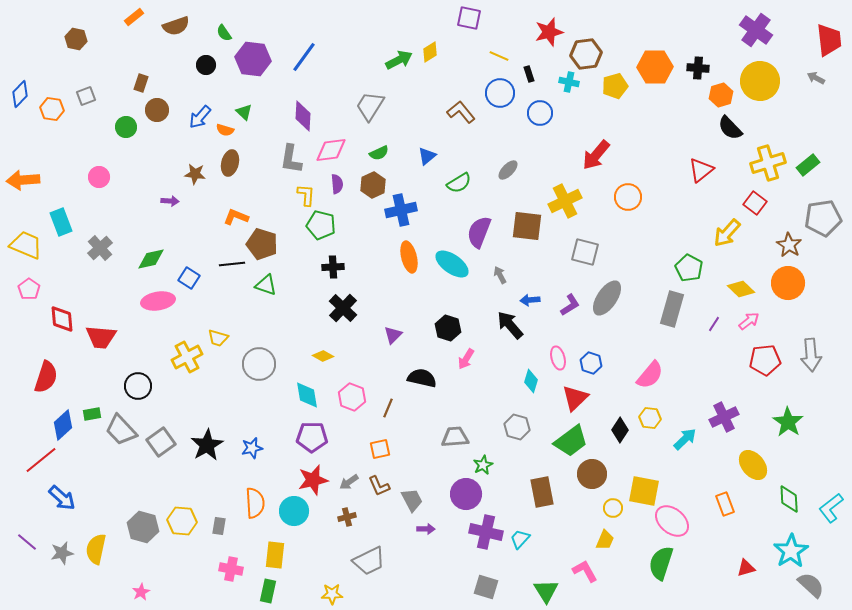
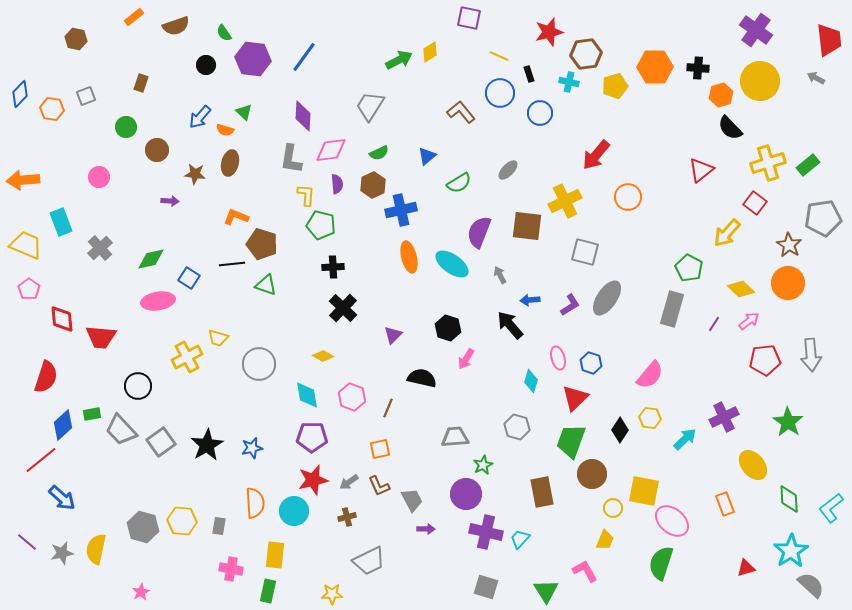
brown circle at (157, 110): moved 40 px down
green trapezoid at (571, 441): rotated 147 degrees clockwise
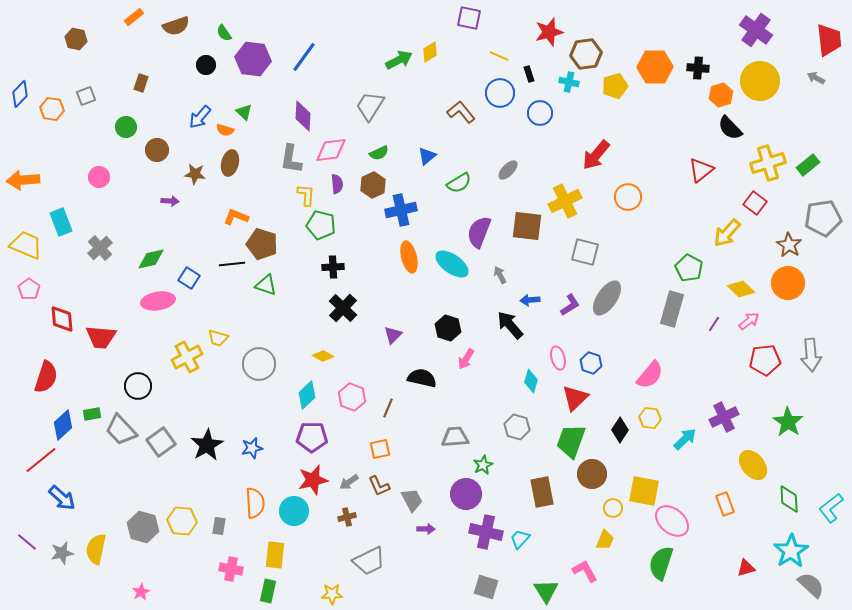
cyan diamond at (307, 395): rotated 56 degrees clockwise
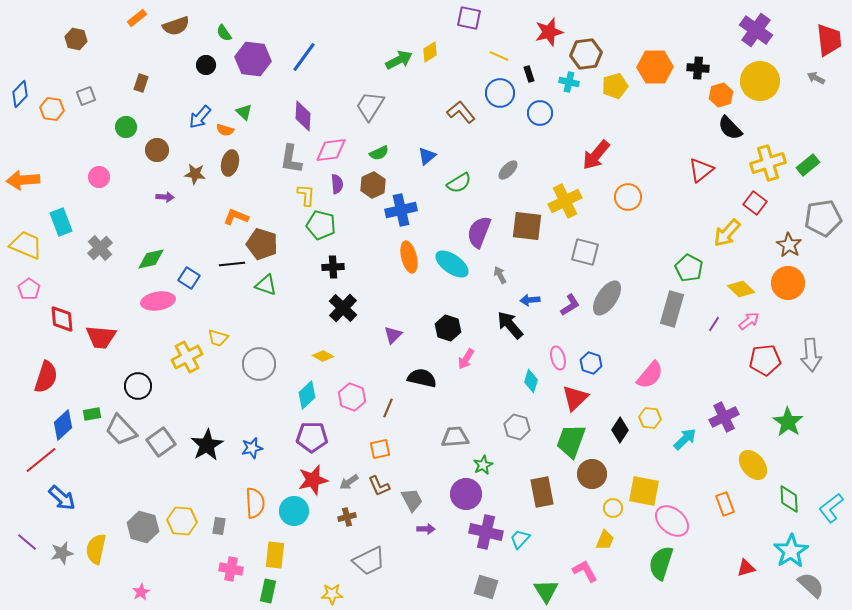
orange rectangle at (134, 17): moved 3 px right, 1 px down
purple arrow at (170, 201): moved 5 px left, 4 px up
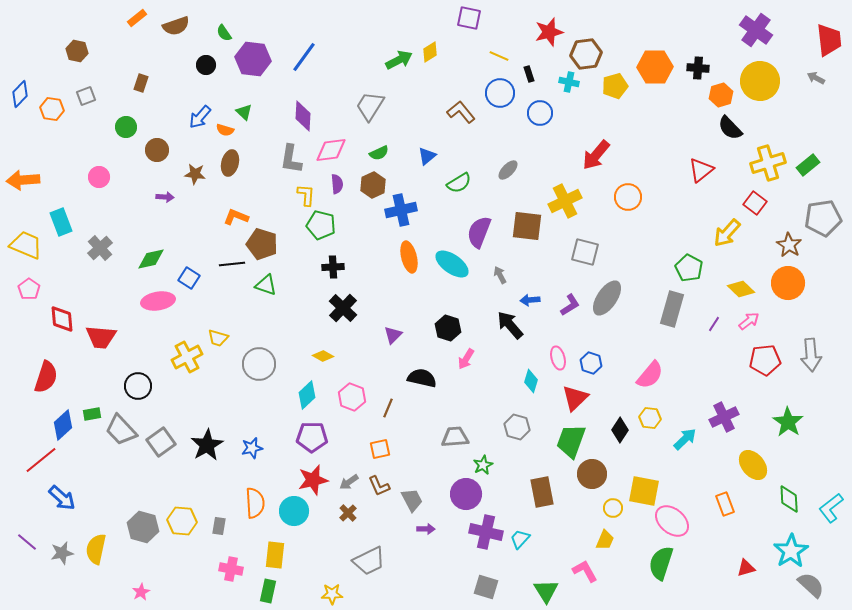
brown hexagon at (76, 39): moved 1 px right, 12 px down
brown cross at (347, 517): moved 1 px right, 4 px up; rotated 30 degrees counterclockwise
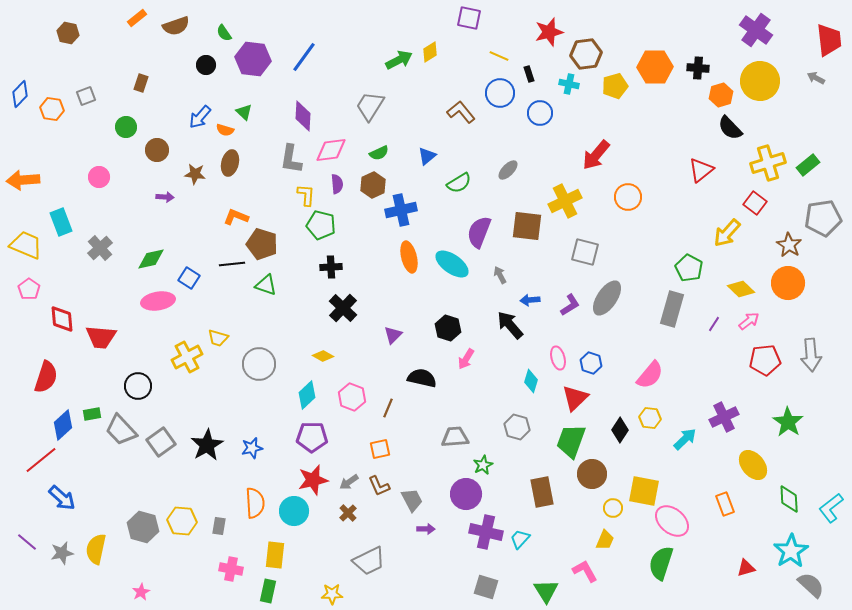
brown hexagon at (77, 51): moved 9 px left, 18 px up
cyan cross at (569, 82): moved 2 px down
black cross at (333, 267): moved 2 px left
